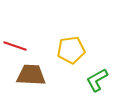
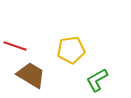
brown trapezoid: rotated 28 degrees clockwise
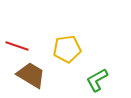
red line: moved 2 px right
yellow pentagon: moved 4 px left, 1 px up
